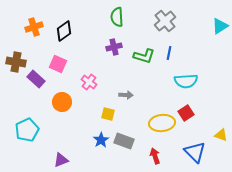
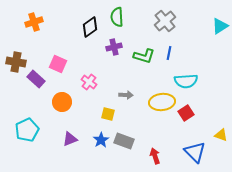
orange cross: moved 5 px up
black diamond: moved 26 px right, 4 px up
yellow ellipse: moved 21 px up
purple triangle: moved 9 px right, 21 px up
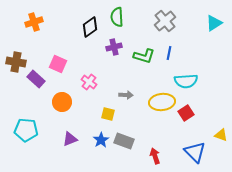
cyan triangle: moved 6 px left, 3 px up
cyan pentagon: moved 1 px left; rotated 30 degrees clockwise
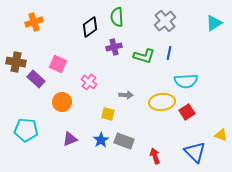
red square: moved 1 px right, 1 px up
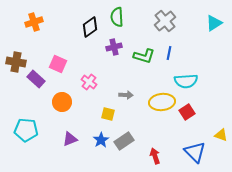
gray rectangle: rotated 54 degrees counterclockwise
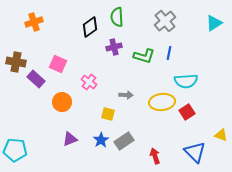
cyan pentagon: moved 11 px left, 20 px down
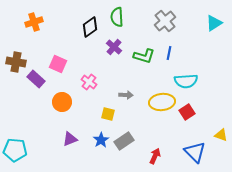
purple cross: rotated 35 degrees counterclockwise
red arrow: rotated 42 degrees clockwise
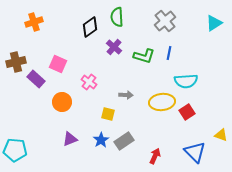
brown cross: rotated 24 degrees counterclockwise
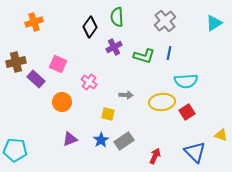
black diamond: rotated 20 degrees counterclockwise
purple cross: rotated 21 degrees clockwise
